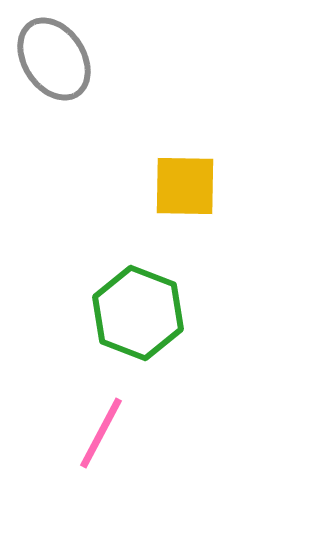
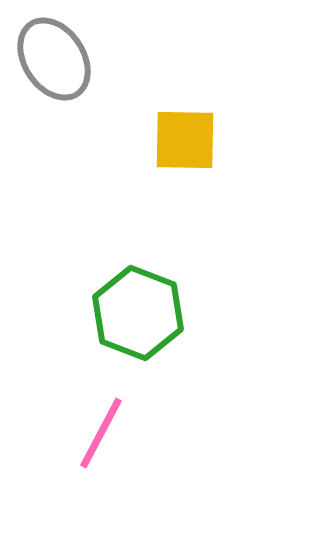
yellow square: moved 46 px up
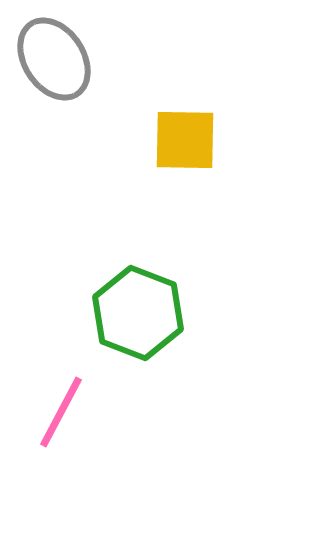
pink line: moved 40 px left, 21 px up
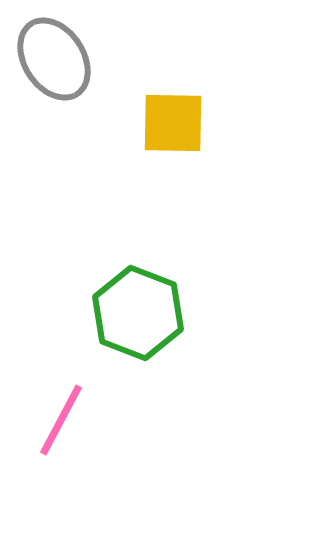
yellow square: moved 12 px left, 17 px up
pink line: moved 8 px down
